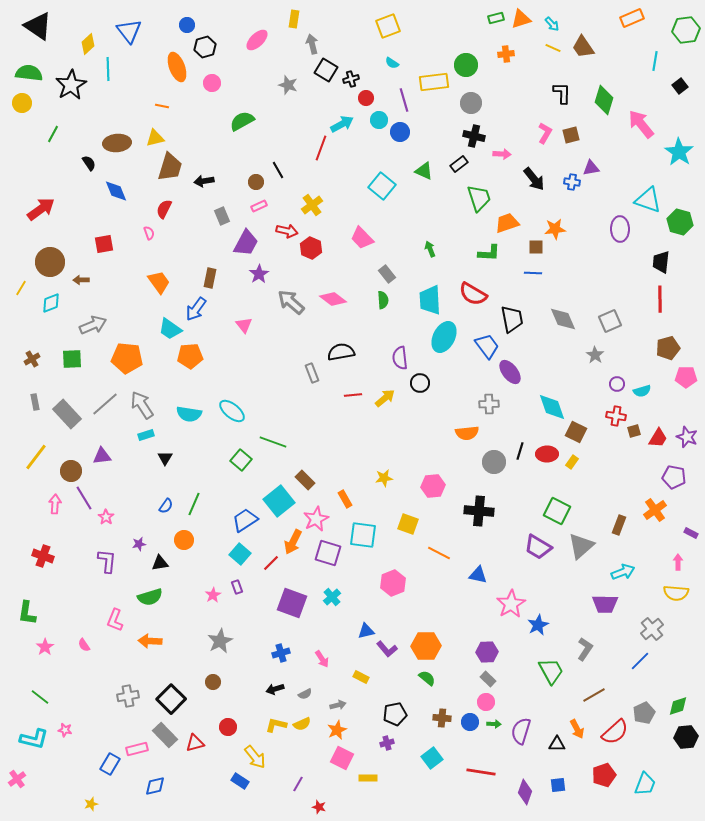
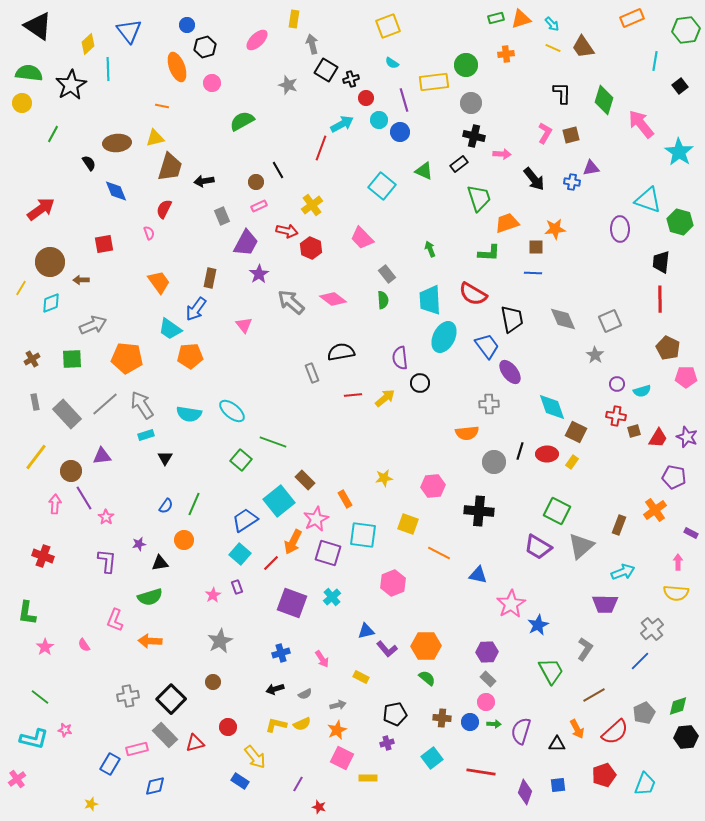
brown pentagon at (668, 348): rotated 30 degrees counterclockwise
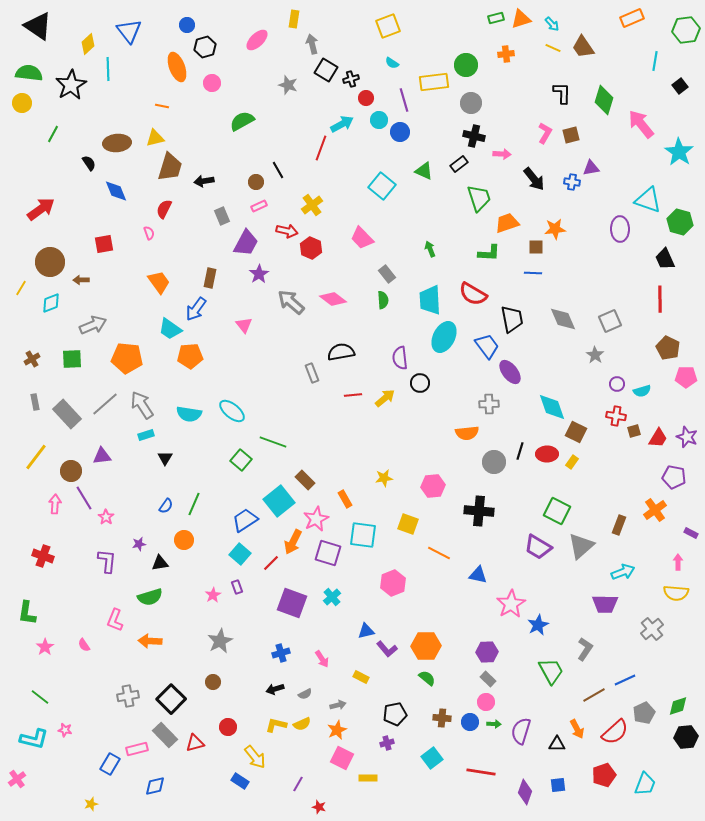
black trapezoid at (661, 262): moved 4 px right, 3 px up; rotated 30 degrees counterclockwise
blue line at (640, 661): moved 15 px left, 19 px down; rotated 20 degrees clockwise
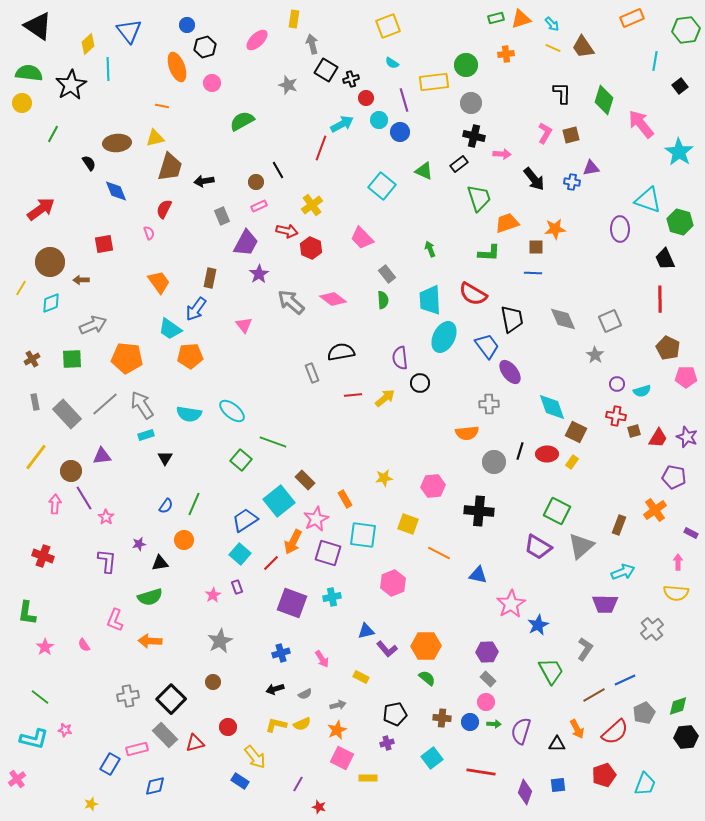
cyan cross at (332, 597): rotated 30 degrees clockwise
